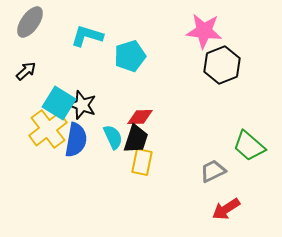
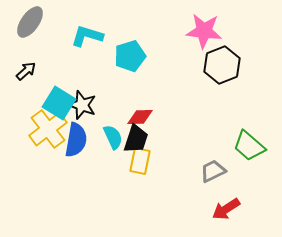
yellow rectangle: moved 2 px left, 1 px up
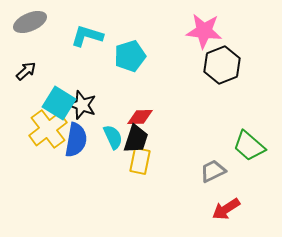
gray ellipse: rotated 32 degrees clockwise
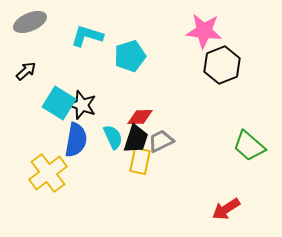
yellow cross: moved 44 px down
gray trapezoid: moved 52 px left, 30 px up
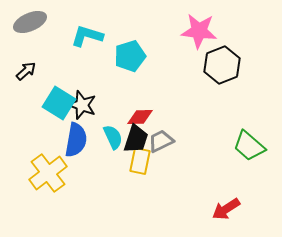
pink star: moved 5 px left
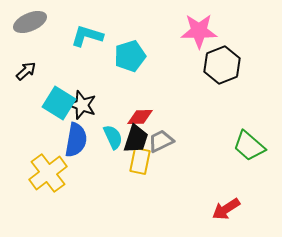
pink star: rotated 6 degrees counterclockwise
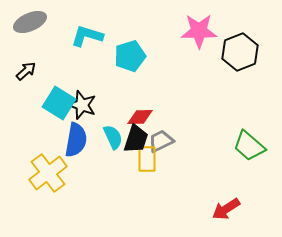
black hexagon: moved 18 px right, 13 px up
yellow rectangle: moved 7 px right, 2 px up; rotated 12 degrees counterclockwise
